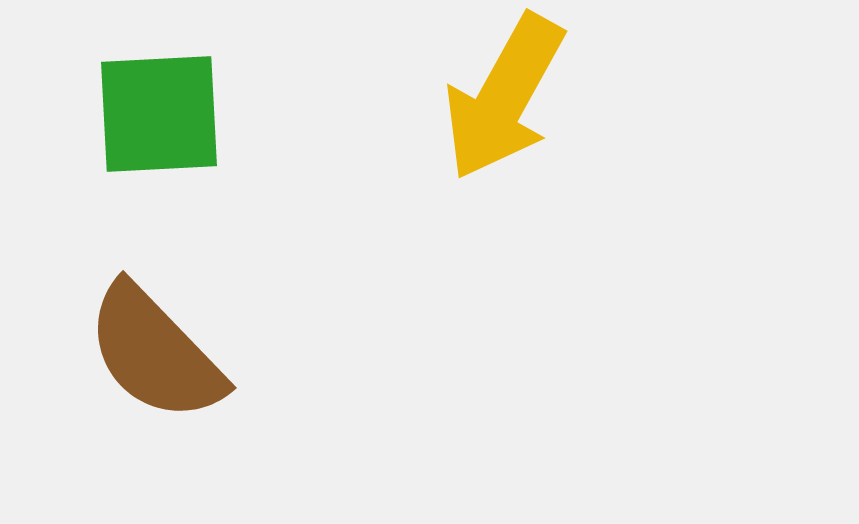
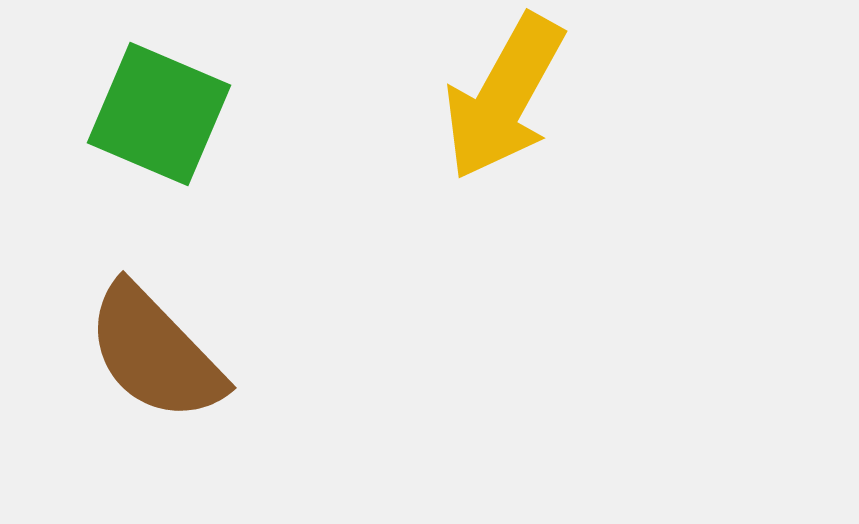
green square: rotated 26 degrees clockwise
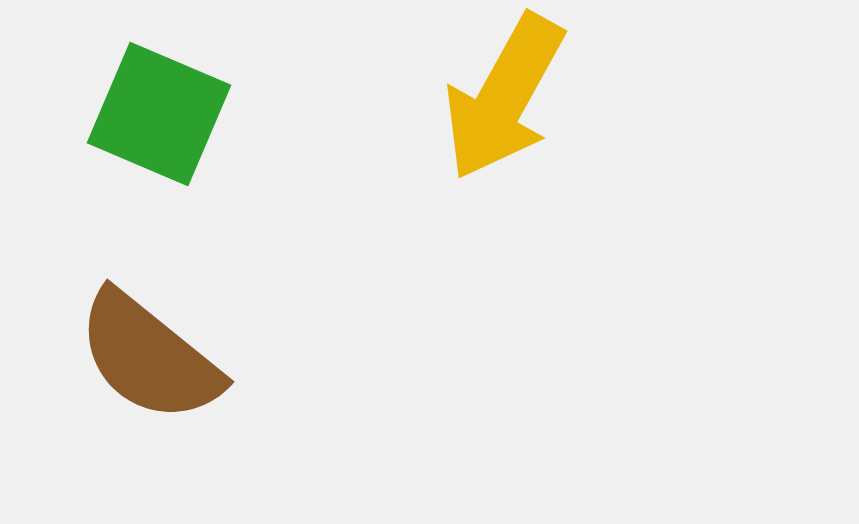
brown semicircle: moved 6 px left, 4 px down; rotated 7 degrees counterclockwise
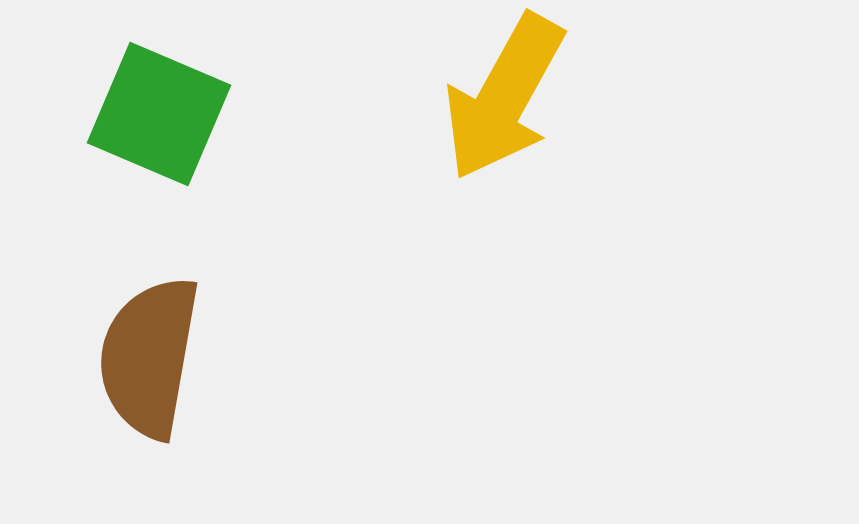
brown semicircle: rotated 61 degrees clockwise
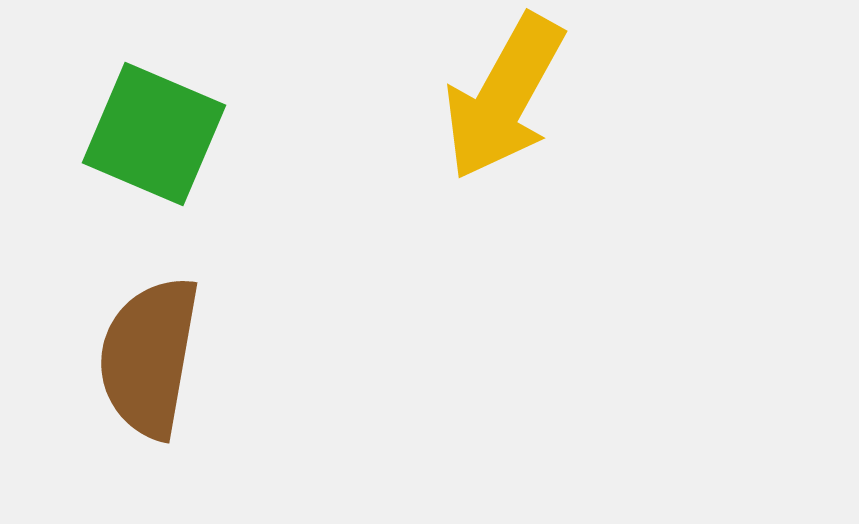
green square: moved 5 px left, 20 px down
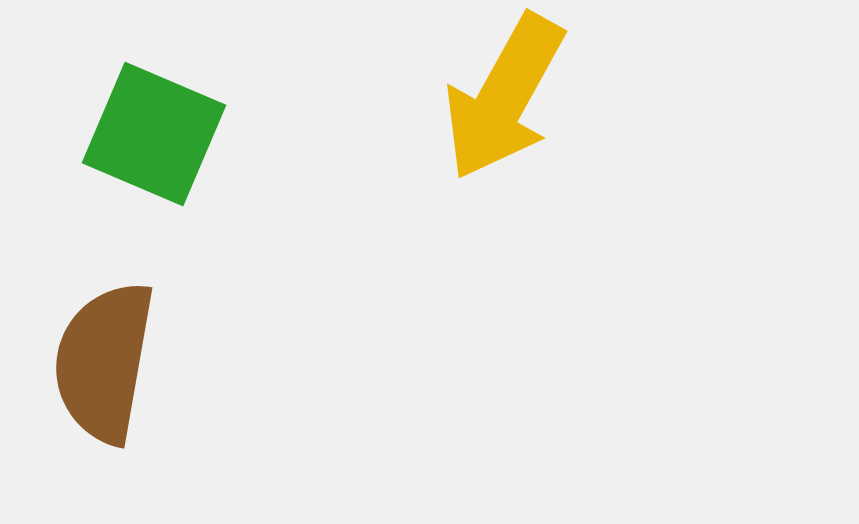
brown semicircle: moved 45 px left, 5 px down
